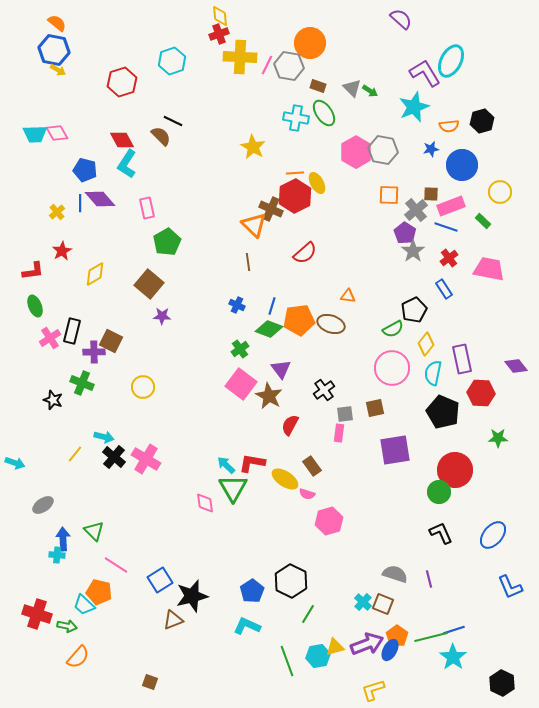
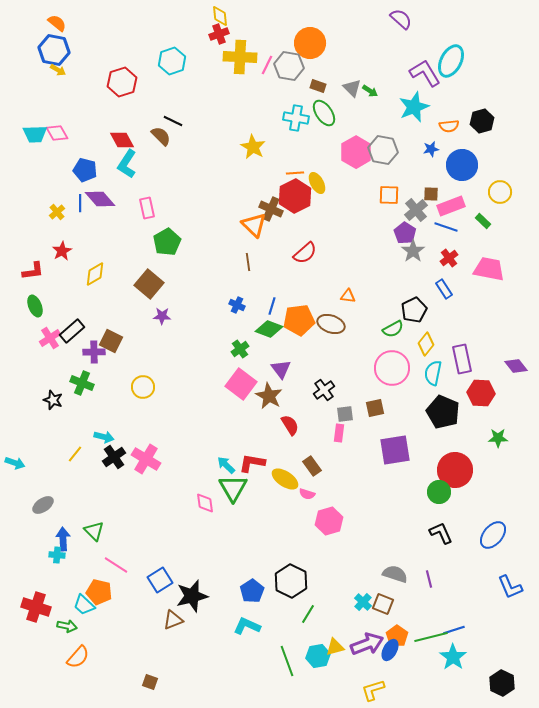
black rectangle at (72, 331): rotated 35 degrees clockwise
red semicircle at (290, 425): rotated 120 degrees clockwise
black cross at (114, 457): rotated 15 degrees clockwise
red cross at (37, 614): moved 1 px left, 7 px up
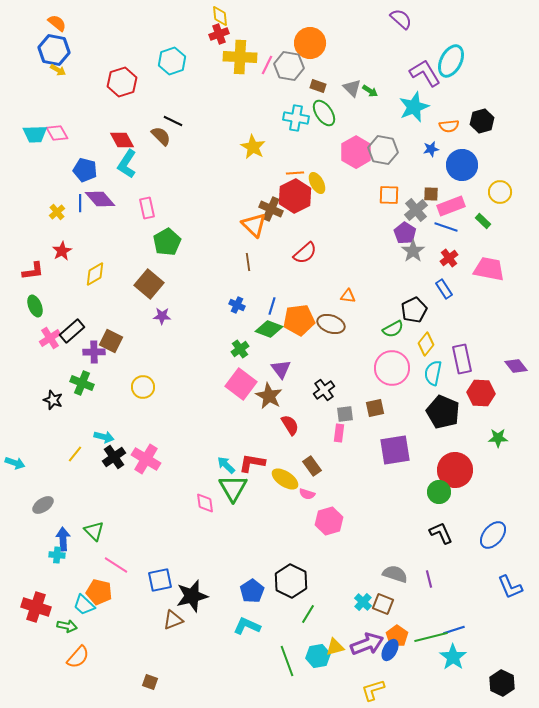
blue square at (160, 580): rotated 20 degrees clockwise
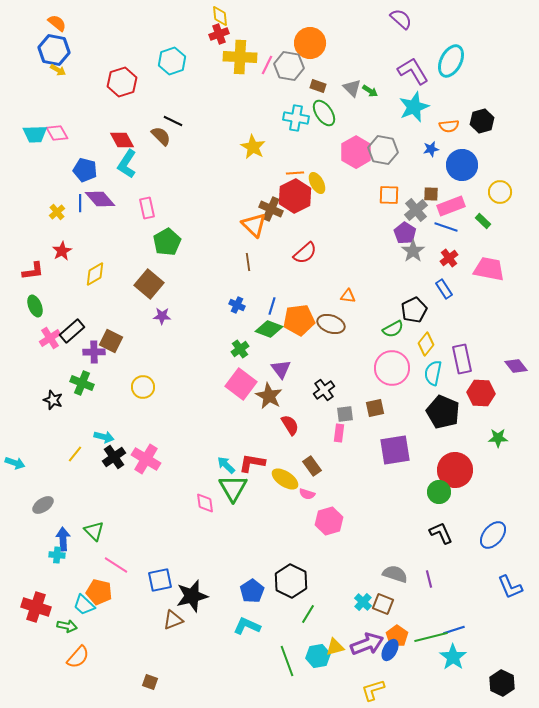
purple L-shape at (425, 73): moved 12 px left, 2 px up
